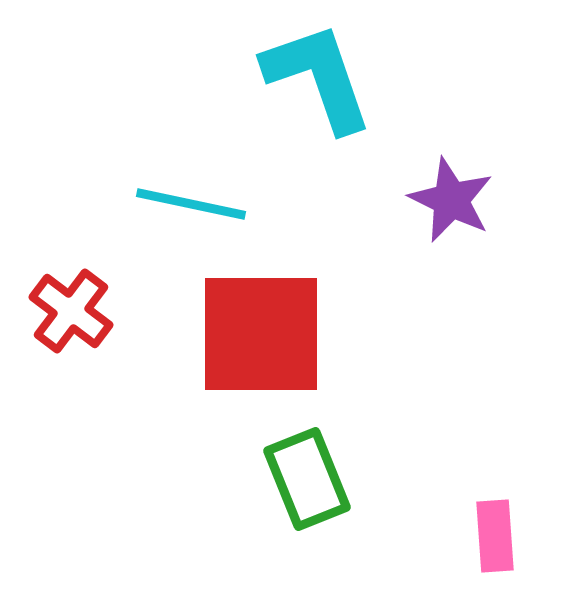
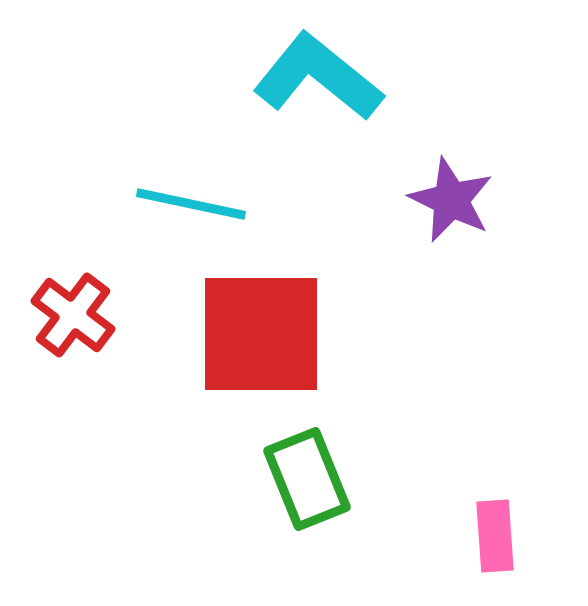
cyan L-shape: rotated 32 degrees counterclockwise
red cross: moved 2 px right, 4 px down
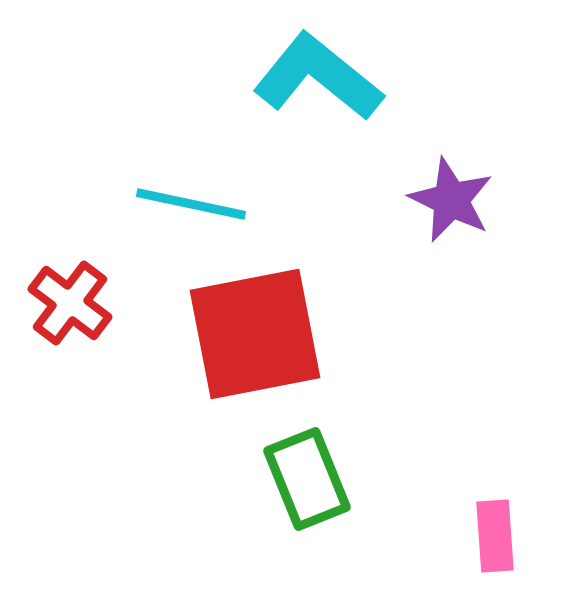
red cross: moved 3 px left, 12 px up
red square: moved 6 px left; rotated 11 degrees counterclockwise
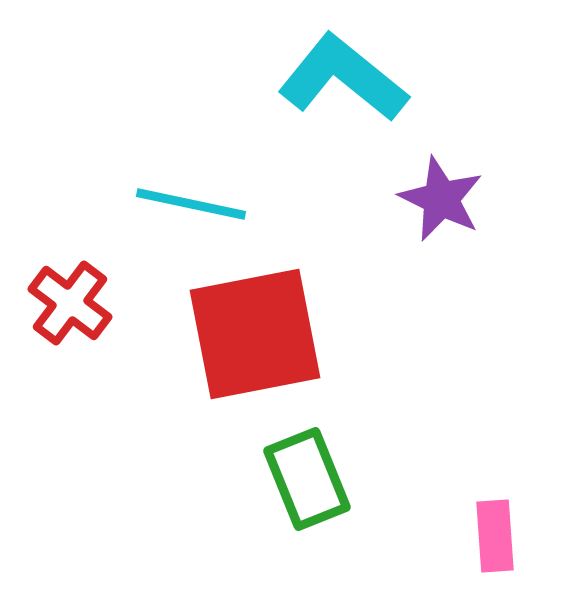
cyan L-shape: moved 25 px right, 1 px down
purple star: moved 10 px left, 1 px up
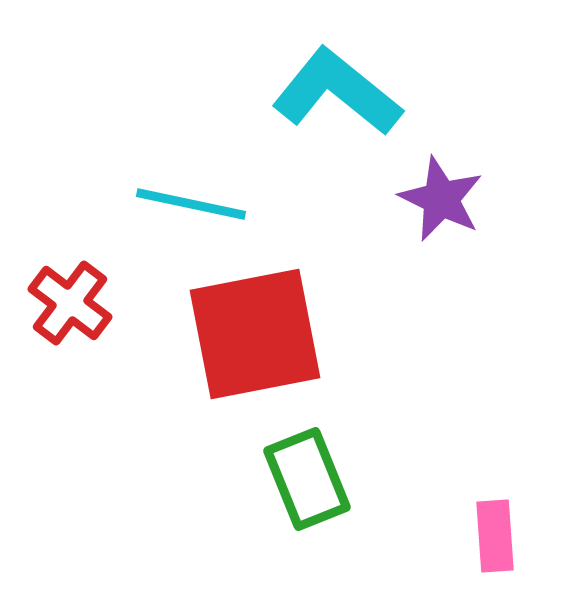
cyan L-shape: moved 6 px left, 14 px down
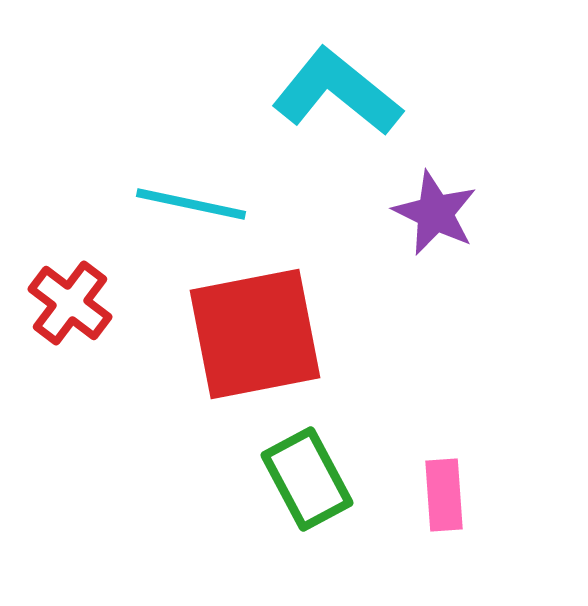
purple star: moved 6 px left, 14 px down
green rectangle: rotated 6 degrees counterclockwise
pink rectangle: moved 51 px left, 41 px up
